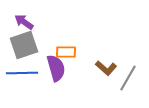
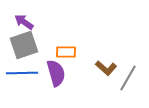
purple semicircle: moved 5 px down
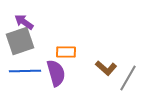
gray square: moved 4 px left, 4 px up
blue line: moved 3 px right, 2 px up
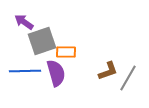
gray square: moved 22 px right
brown L-shape: moved 2 px right, 3 px down; rotated 60 degrees counterclockwise
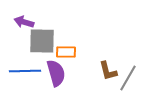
purple arrow: rotated 18 degrees counterclockwise
gray square: rotated 20 degrees clockwise
brown L-shape: rotated 95 degrees clockwise
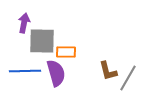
purple arrow: moved 1 px down; rotated 84 degrees clockwise
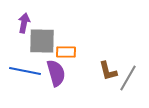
blue line: rotated 12 degrees clockwise
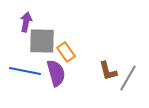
purple arrow: moved 2 px right, 1 px up
orange rectangle: rotated 54 degrees clockwise
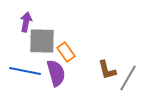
brown L-shape: moved 1 px left, 1 px up
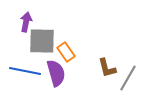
brown L-shape: moved 2 px up
